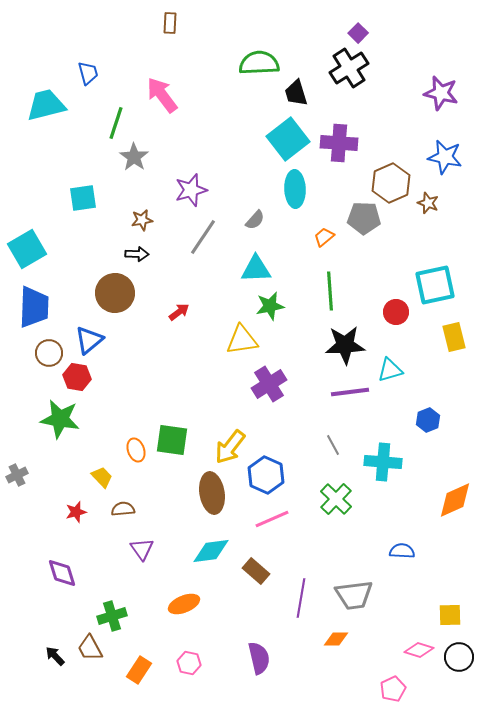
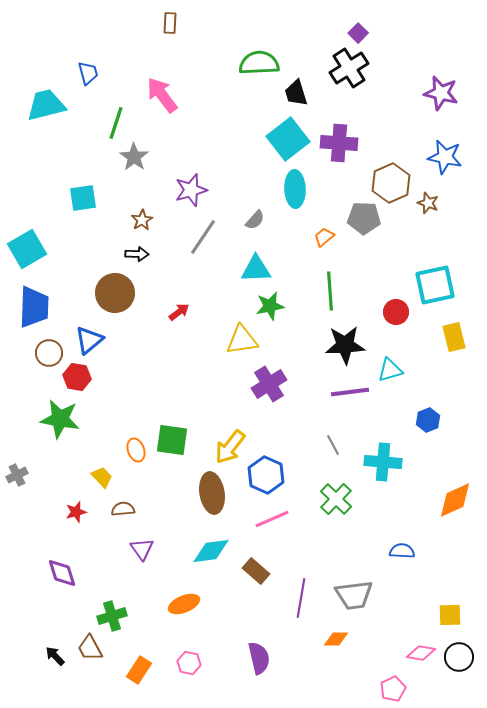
brown star at (142, 220): rotated 20 degrees counterclockwise
pink diamond at (419, 650): moved 2 px right, 3 px down; rotated 8 degrees counterclockwise
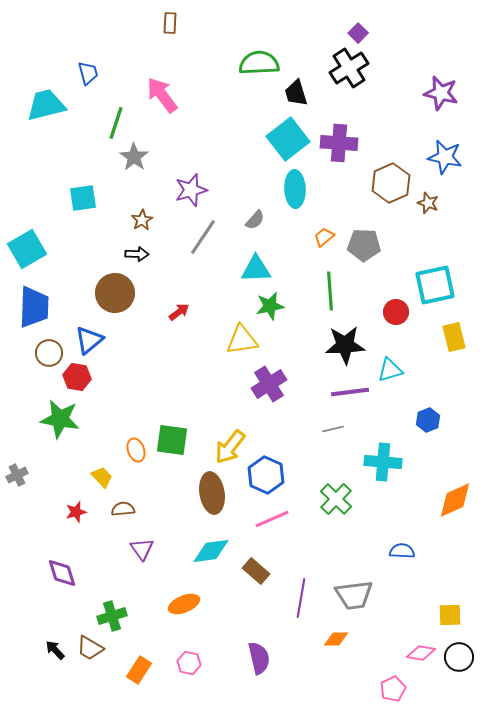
gray pentagon at (364, 218): moved 27 px down
gray line at (333, 445): moved 16 px up; rotated 75 degrees counterclockwise
brown trapezoid at (90, 648): rotated 32 degrees counterclockwise
black arrow at (55, 656): moved 6 px up
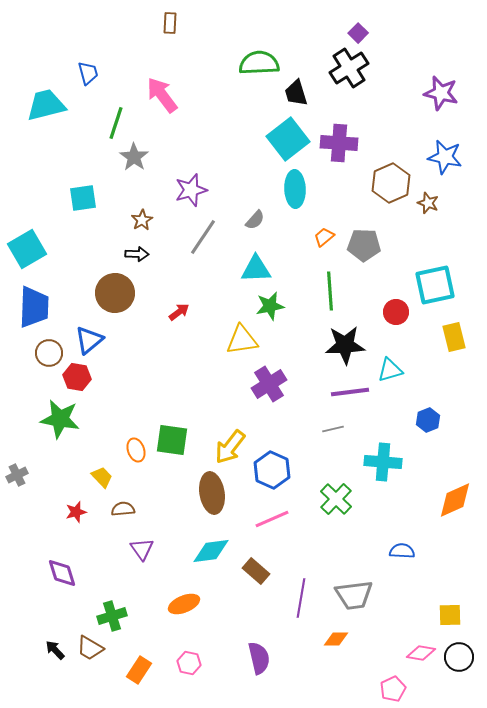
blue hexagon at (266, 475): moved 6 px right, 5 px up
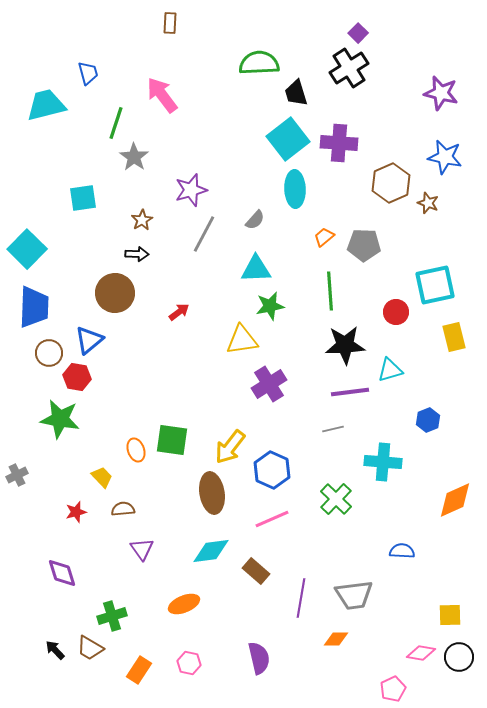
gray line at (203, 237): moved 1 px right, 3 px up; rotated 6 degrees counterclockwise
cyan square at (27, 249): rotated 15 degrees counterclockwise
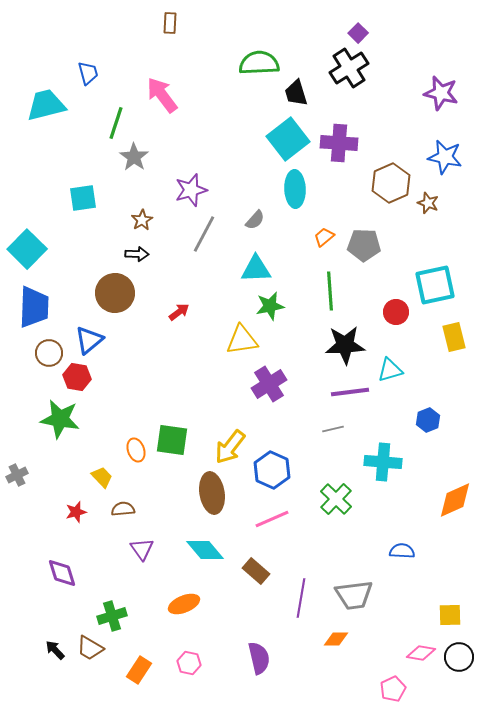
cyan diamond at (211, 551): moved 6 px left, 1 px up; rotated 57 degrees clockwise
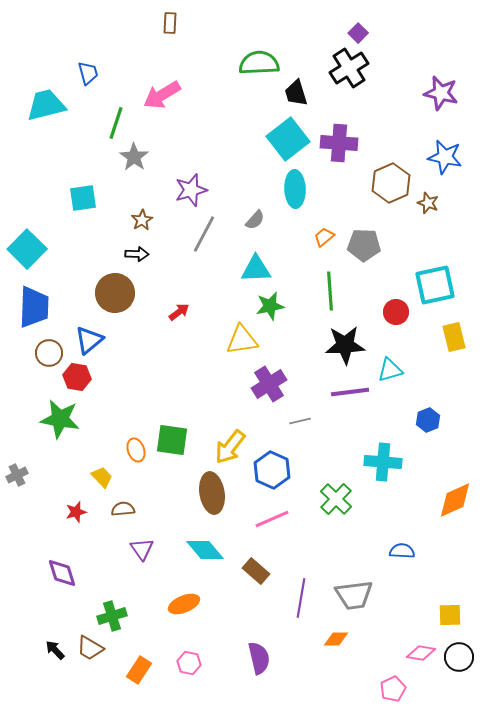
pink arrow at (162, 95): rotated 84 degrees counterclockwise
gray line at (333, 429): moved 33 px left, 8 px up
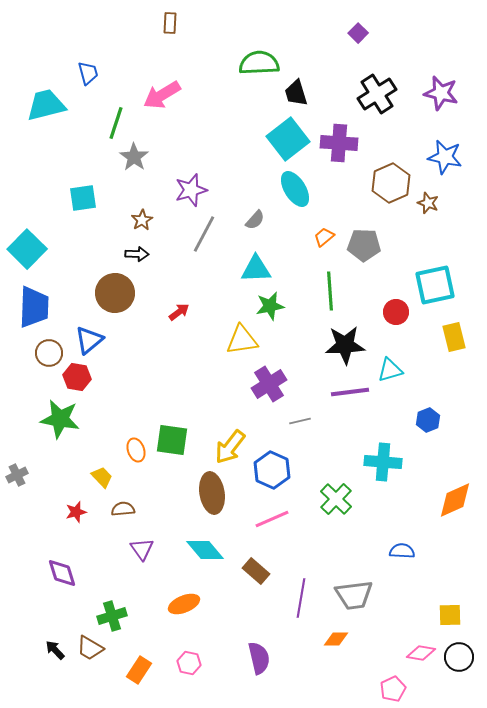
black cross at (349, 68): moved 28 px right, 26 px down
cyan ellipse at (295, 189): rotated 30 degrees counterclockwise
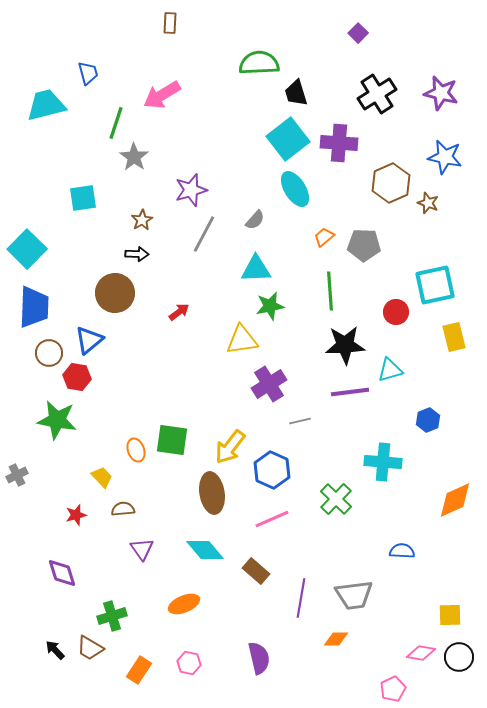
green star at (60, 419): moved 3 px left, 1 px down
red star at (76, 512): moved 3 px down
